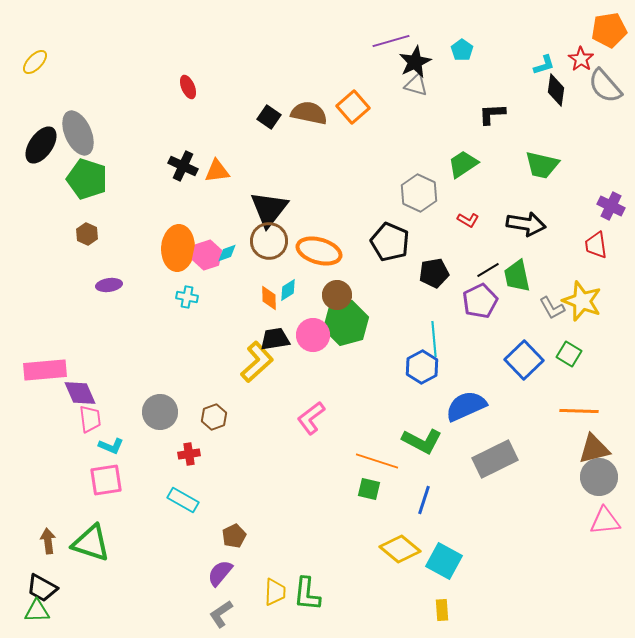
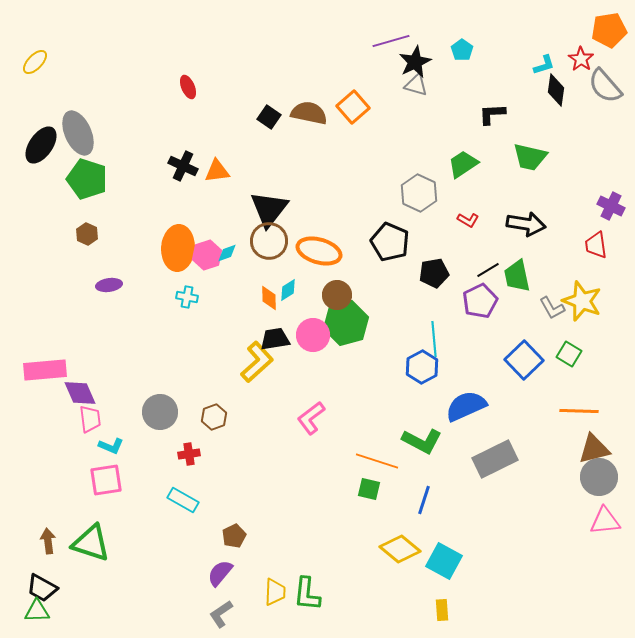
green trapezoid at (542, 165): moved 12 px left, 8 px up
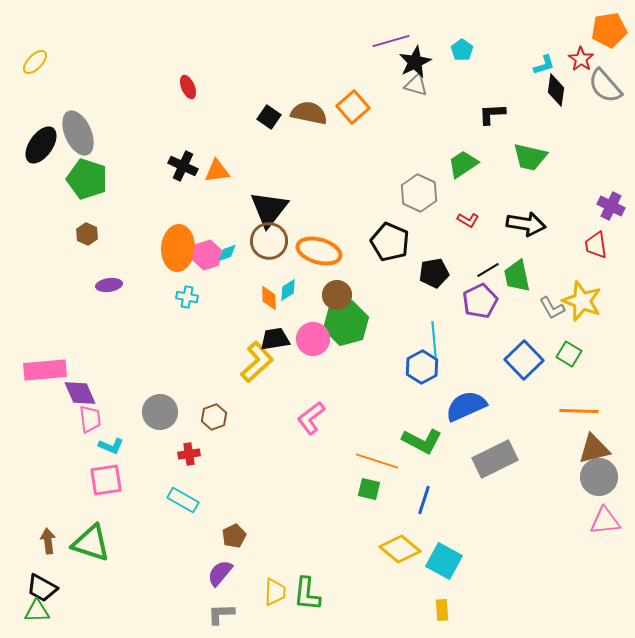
pink circle at (313, 335): moved 4 px down
gray L-shape at (221, 614): rotated 32 degrees clockwise
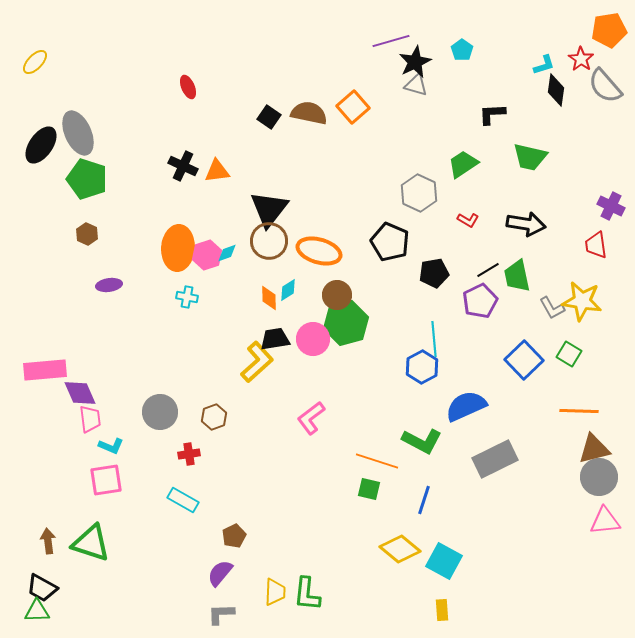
yellow star at (582, 301): rotated 12 degrees counterclockwise
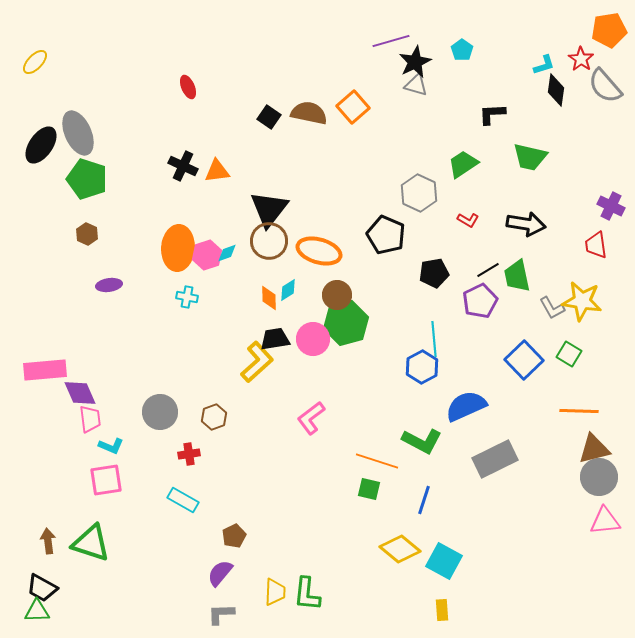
black pentagon at (390, 242): moved 4 px left, 7 px up
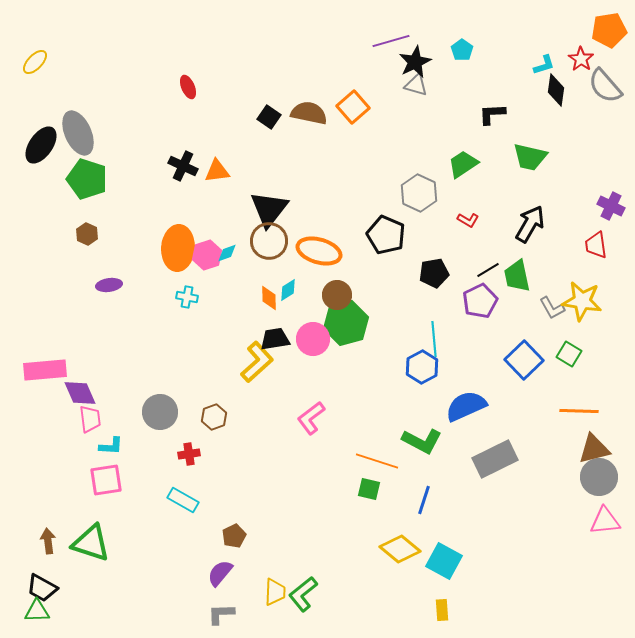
black arrow at (526, 224): moved 4 px right; rotated 69 degrees counterclockwise
cyan L-shape at (111, 446): rotated 20 degrees counterclockwise
green L-shape at (307, 594): moved 4 px left; rotated 45 degrees clockwise
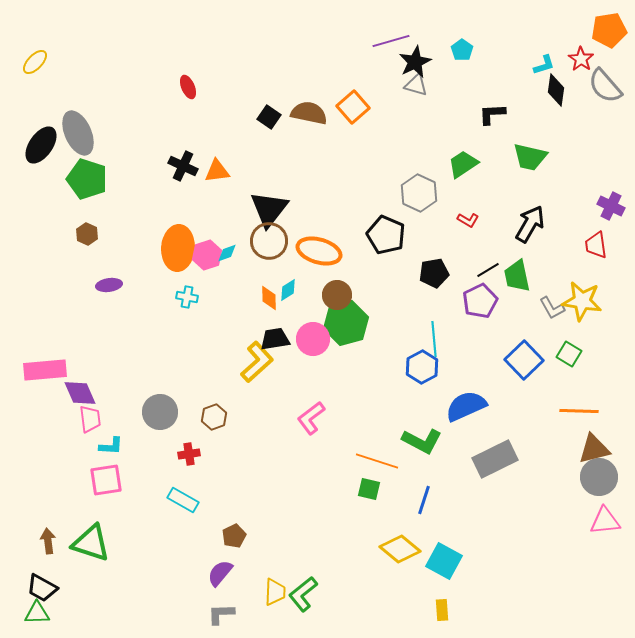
green triangle at (37, 611): moved 2 px down
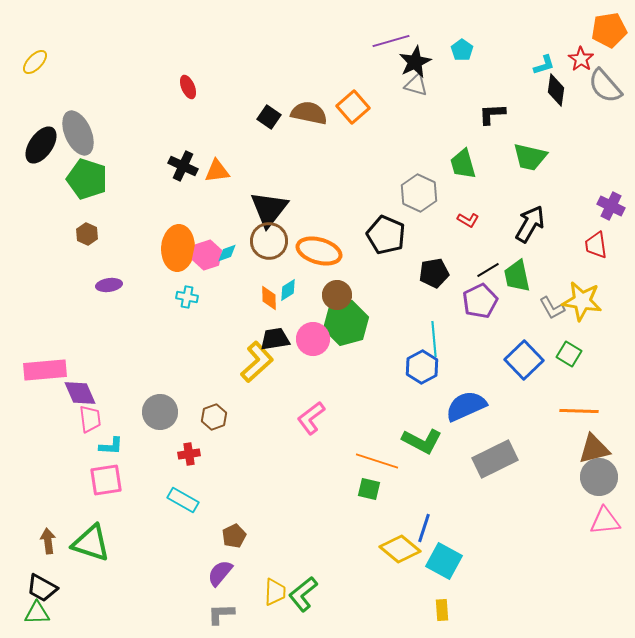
green trapezoid at (463, 164): rotated 72 degrees counterclockwise
blue line at (424, 500): moved 28 px down
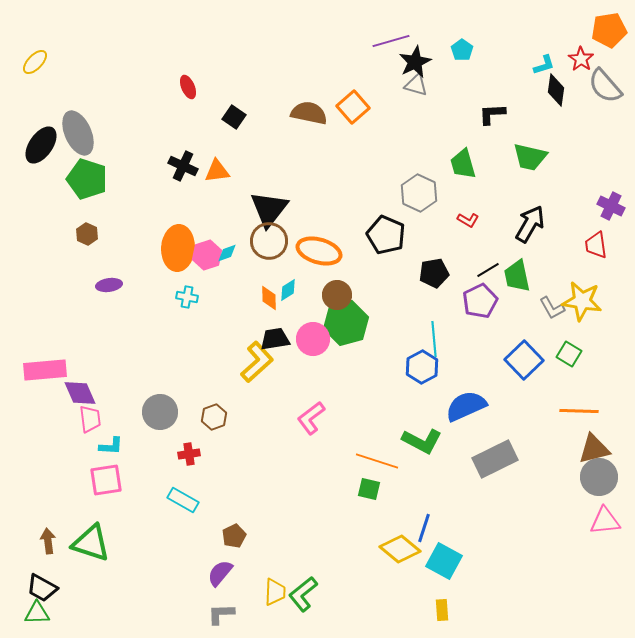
black square at (269, 117): moved 35 px left
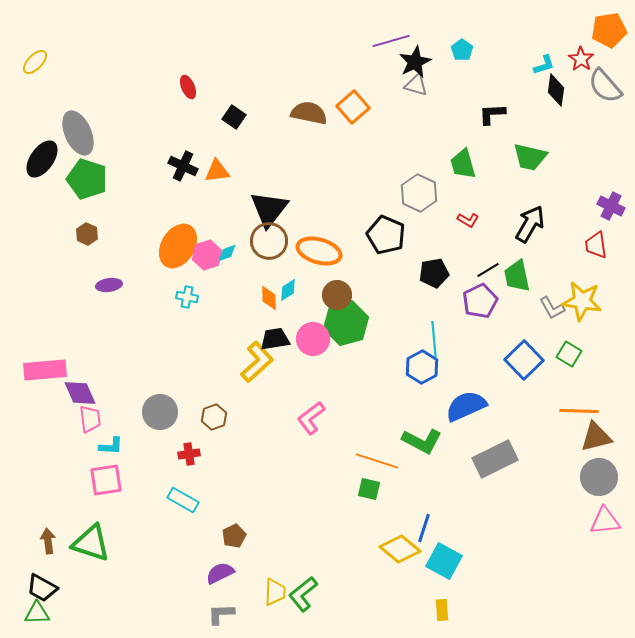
black ellipse at (41, 145): moved 1 px right, 14 px down
orange ellipse at (178, 248): moved 2 px up; rotated 27 degrees clockwise
brown triangle at (594, 449): moved 2 px right, 12 px up
purple semicircle at (220, 573): rotated 24 degrees clockwise
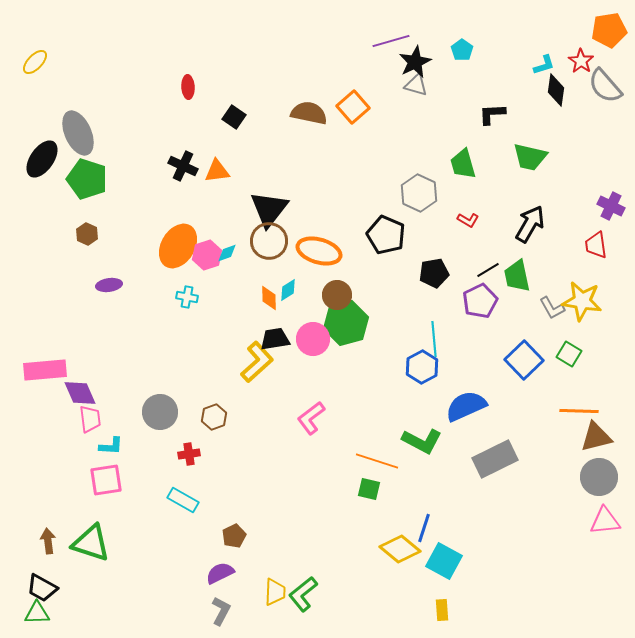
red star at (581, 59): moved 2 px down
red ellipse at (188, 87): rotated 20 degrees clockwise
gray L-shape at (221, 614): moved 3 px up; rotated 120 degrees clockwise
